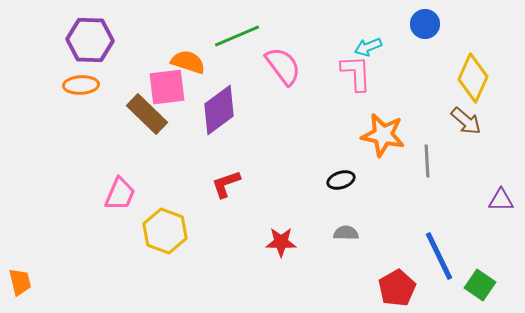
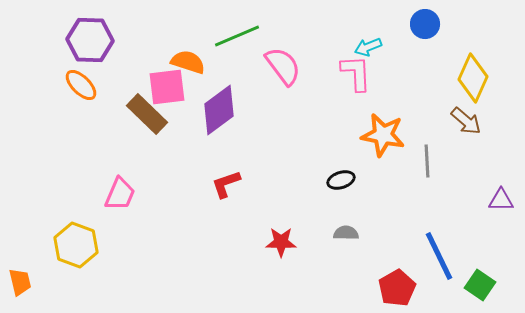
orange ellipse: rotated 48 degrees clockwise
yellow hexagon: moved 89 px left, 14 px down
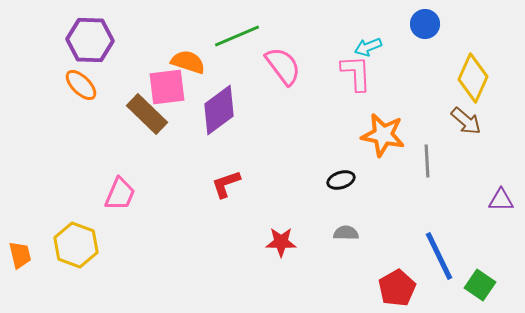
orange trapezoid: moved 27 px up
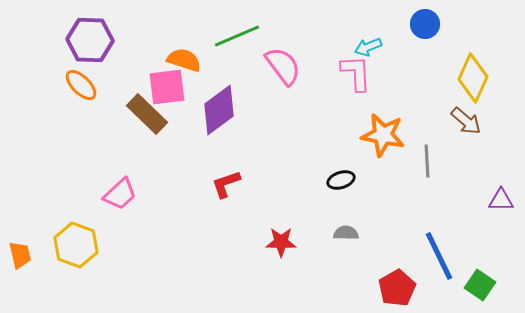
orange semicircle: moved 4 px left, 2 px up
pink trapezoid: rotated 24 degrees clockwise
